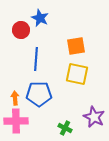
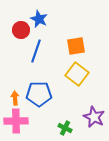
blue star: moved 1 px left, 1 px down
blue line: moved 8 px up; rotated 15 degrees clockwise
yellow square: rotated 25 degrees clockwise
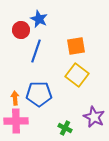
yellow square: moved 1 px down
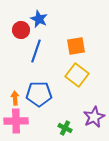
purple star: rotated 20 degrees clockwise
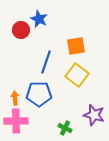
blue line: moved 10 px right, 11 px down
purple star: moved 2 px up; rotated 30 degrees counterclockwise
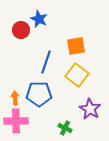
purple star: moved 4 px left, 6 px up; rotated 15 degrees clockwise
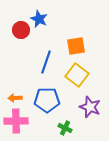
blue pentagon: moved 8 px right, 6 px down
orange arrow: rotated 88 degrees counterclockwise
purple star: moved 2 px up; rotated 10 degrees counterclockwise
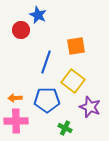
blue star: moved 1 px left, 4 px up
yellow square: moved 4 px left, 6 px down
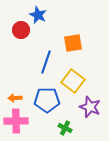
orange square: moved 3 px left, 3 px up
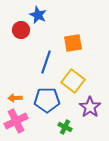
purple star: rotated 15 degrees clockwise
pink cross: rotated 25 degrees counterclockwise
green cross: moved 1 px up
